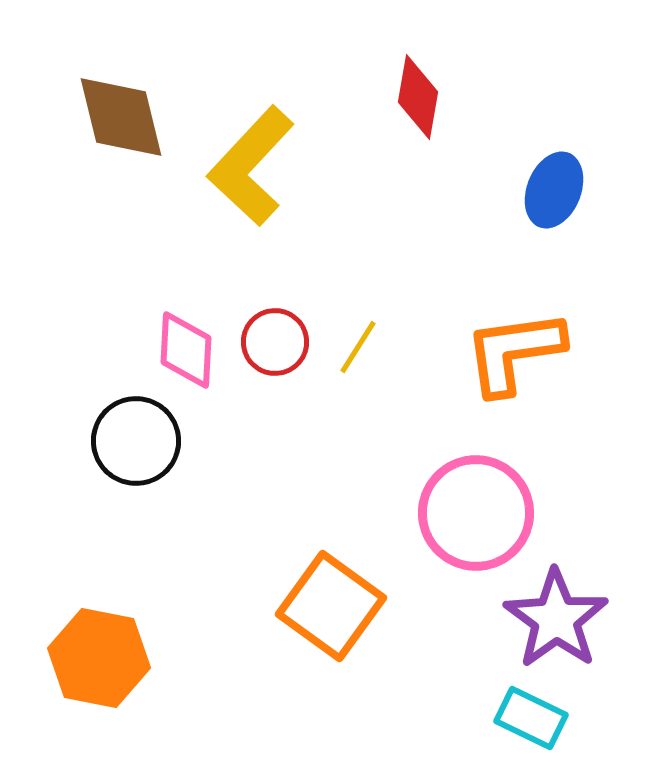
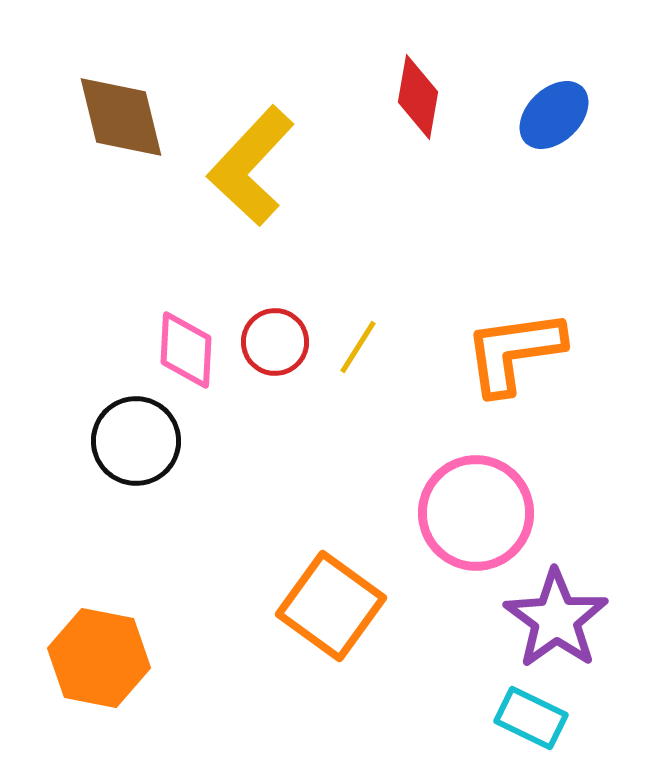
blue ellipse: moved 75 px up; rotated 24 degrees clockwise
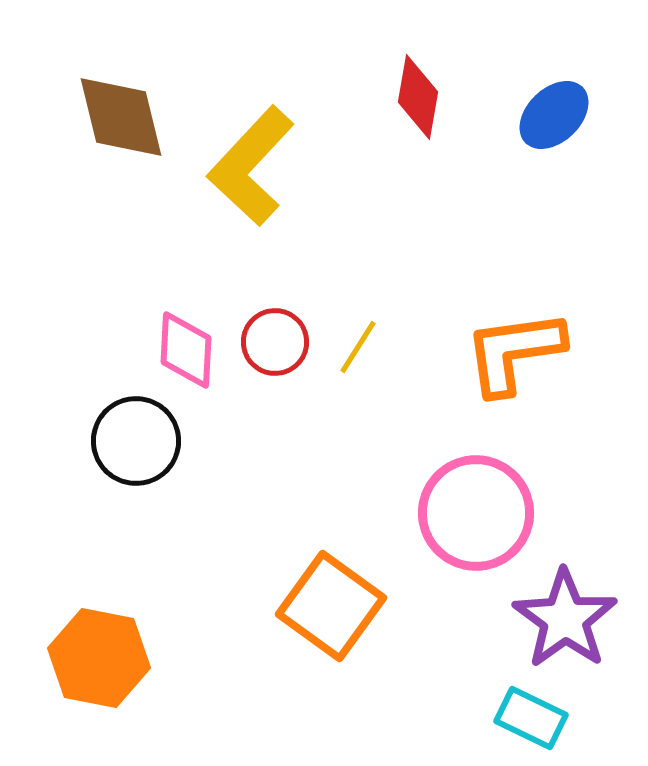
purple star: moved 9 px right
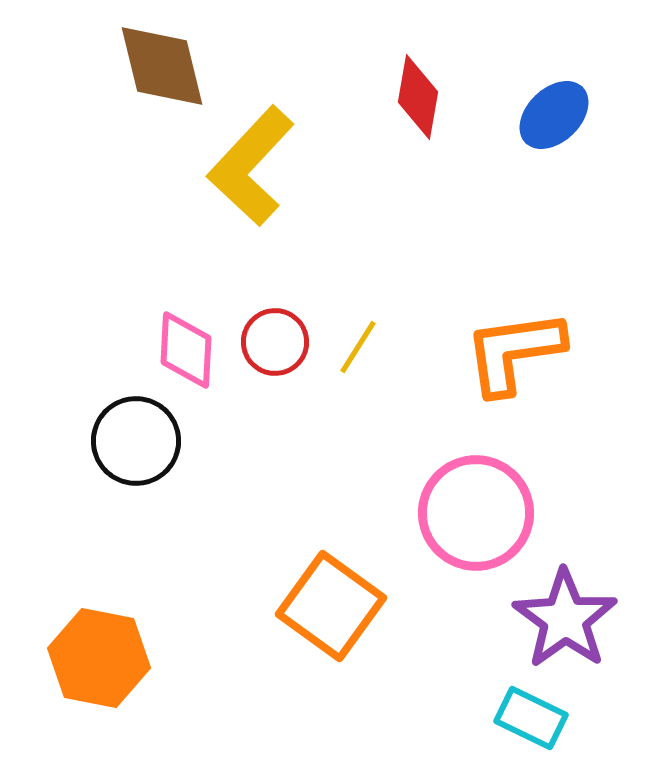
brown diamond: moved 41 px right, 51 px up
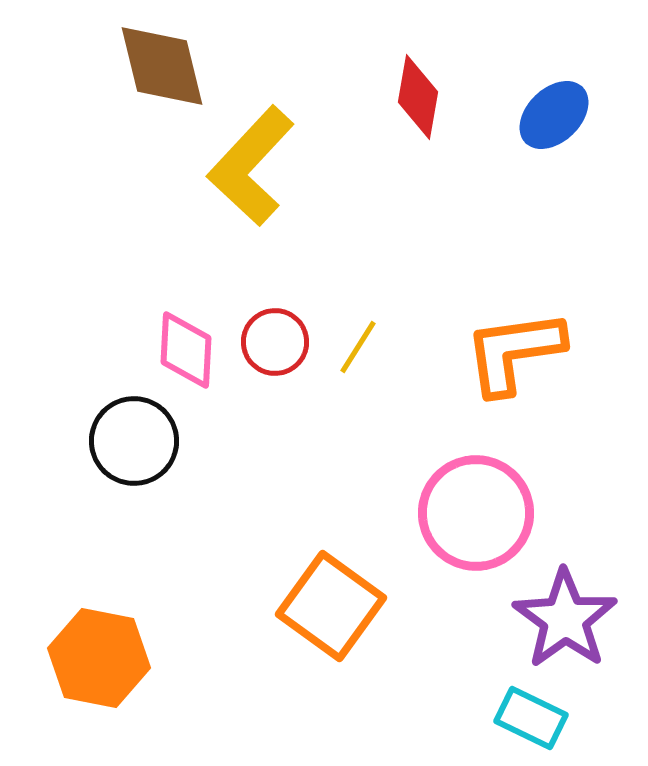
black circle: moved 2 px left
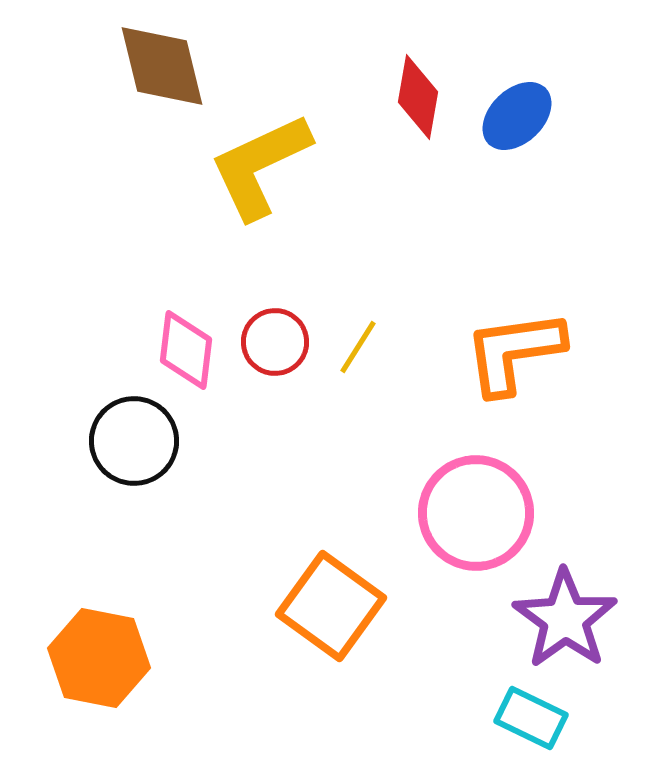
blue ellipse: moved 37 px left, 1 px down
yellow L-shape: moved 9 px right; rotated 22 degrees clockwise
pink diamond: rotated 4 degrees clockwise
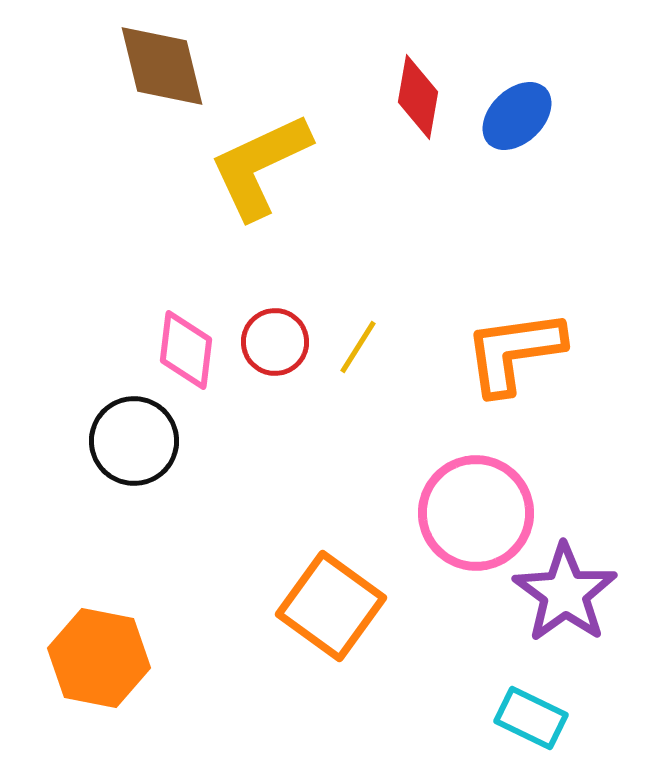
purple star: moved 26 px up
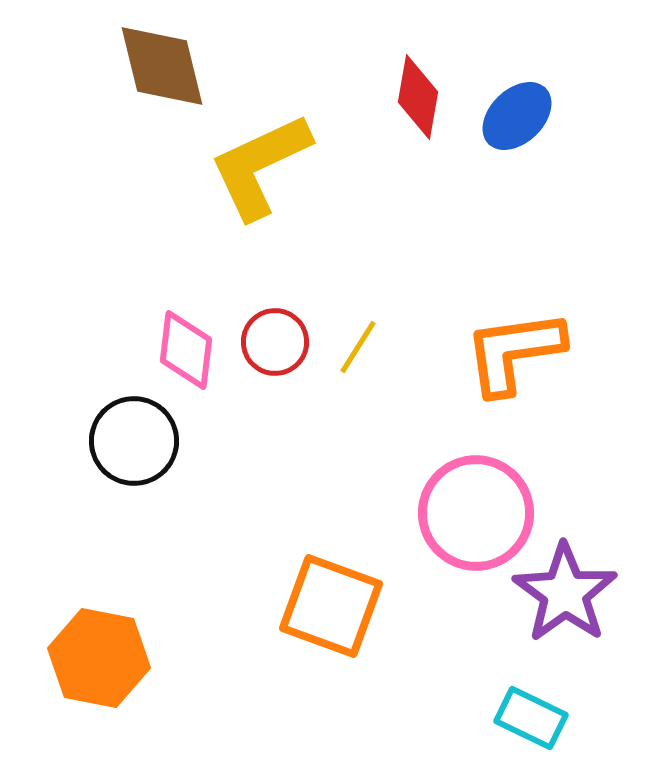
orange square: rotated 16 degrees counterclockwise
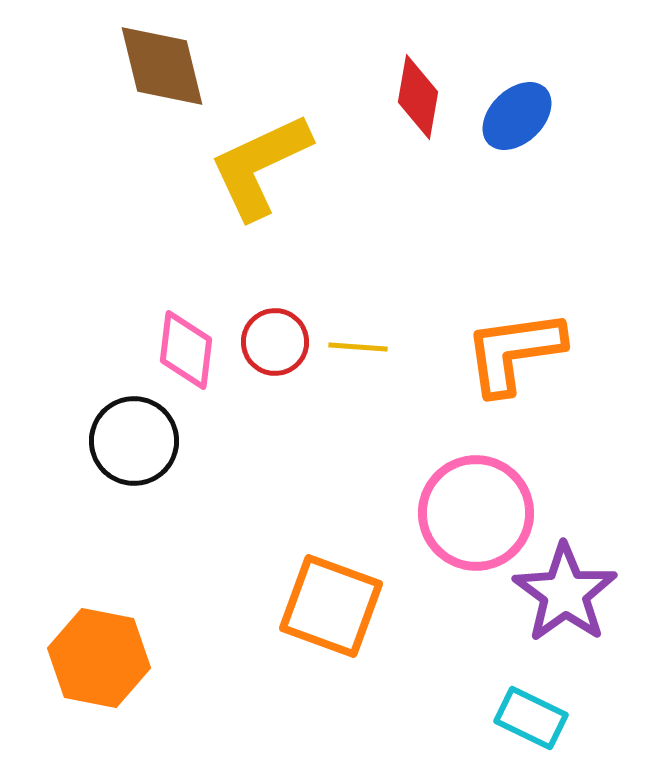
yellow line: rotated 62 degrees clockwise
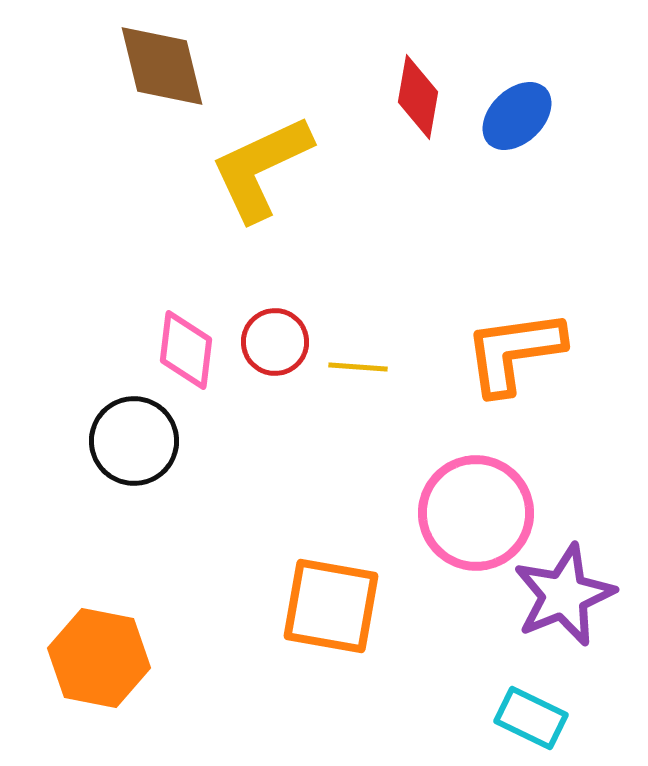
yellow L-shape: moved 1 px right, 2 px down
yellow line: moved 20 px down
purple star: moved 1 px left, 2 px down; rotated 14 degrees clockwise
orange square: rotated 10 degrees counterclockwise
